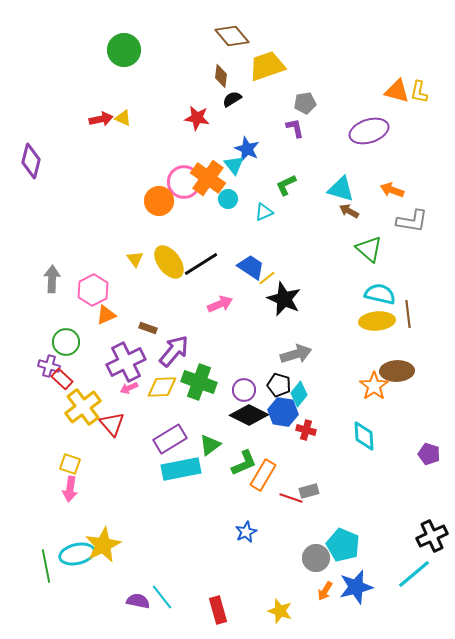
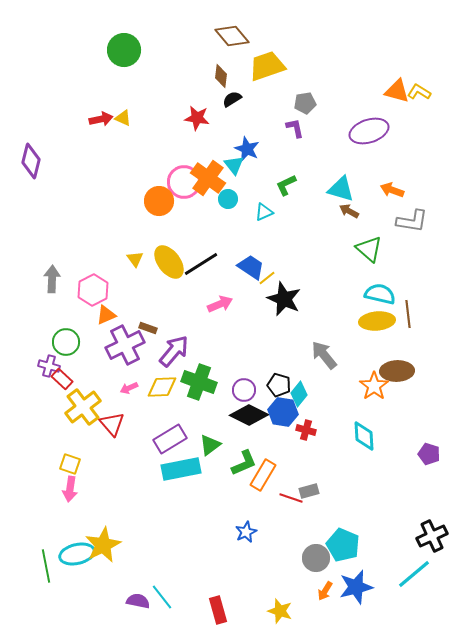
yellow L-shape at (419, 92): rotated 110 degrees clockwise
gray arrow at (296, 354): moved 28 px right, 1 px down; rotated 112 degrees counterclockwise
purple cross at (126, 362): moved 1 px left, 17 px up
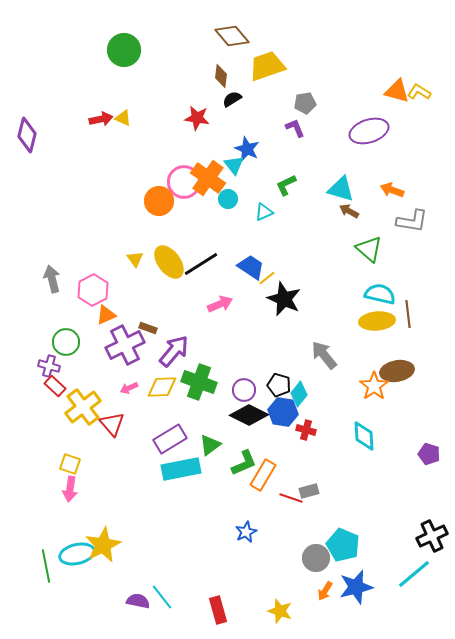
purple L-shape at (295, 128): rotated 10 degrees counterclockwise
purple diamond at (31, 161): moved 4 px left, 26 px up
gray arrow at (52, 279): rotated 16 degrees counterclockwise
brown ellipse at (397, 371): rotated 8 degrees counterclockwise
red rectangle at (62, 379): moved 7 px left, 7 px down
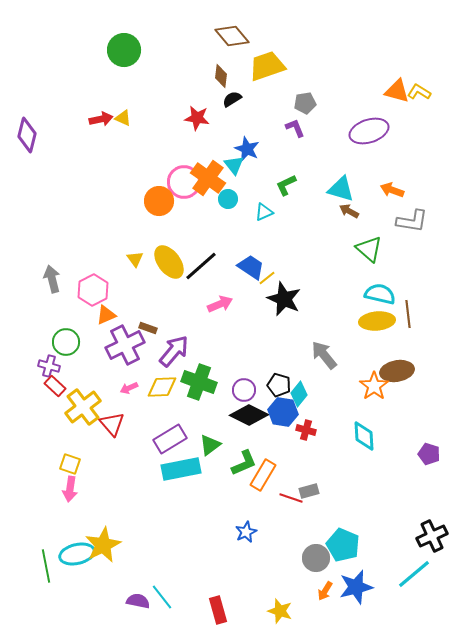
black line at (201, 264): moved 2 px down; rotated 9 degrees counterclockwise
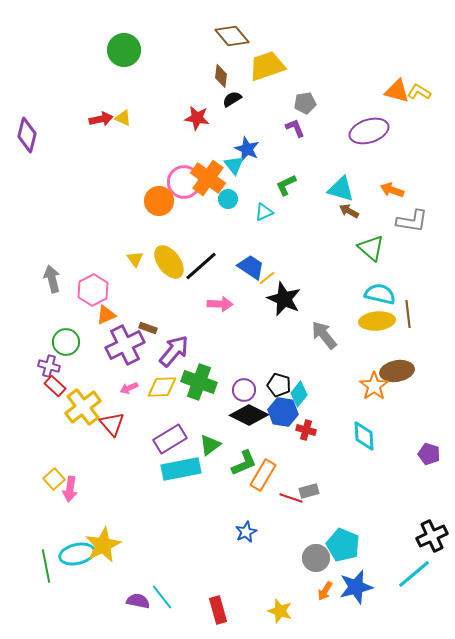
green triangle at (369, 249): moved 2 px right, 1 px up
pink arrow at (220, 304): rotated 25 degrees clockwise
gray arrow at (324, 355): moved 20 px up
yellow square at (70, 464): moved 16 px left, 15 px down; rotated 30 degrees clockwise
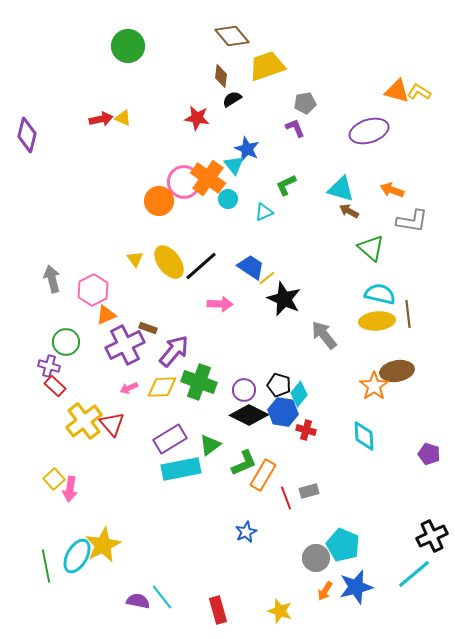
green circle at (124, 50): moved 4 px right, 4 px up
yellow cross at (83, 407): moved 1 px right, 14 px down
red line at (291, 498): moved 5 px left; rotated 50 degrees clockwise
cyan ellipse at (77, 554): moved 2 px down; rotated 48 degrees counterclockwise
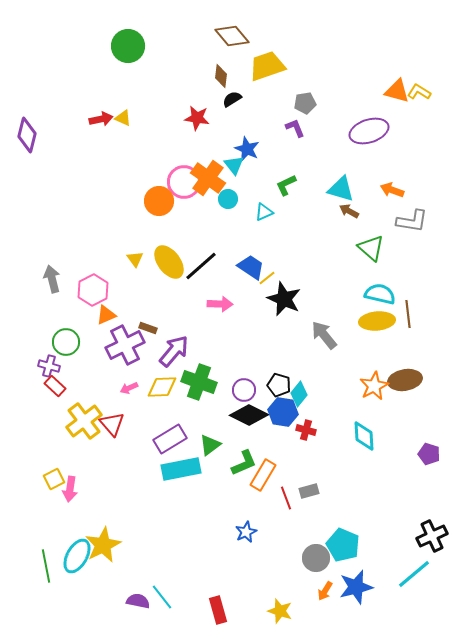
brown ellipse at (397, 371): moved 8 px right, 9 px down
orange star at (374, 386): rotated 8 degrees clockwise
yellow square at (54, 479): rotated 15 degrees clockwise
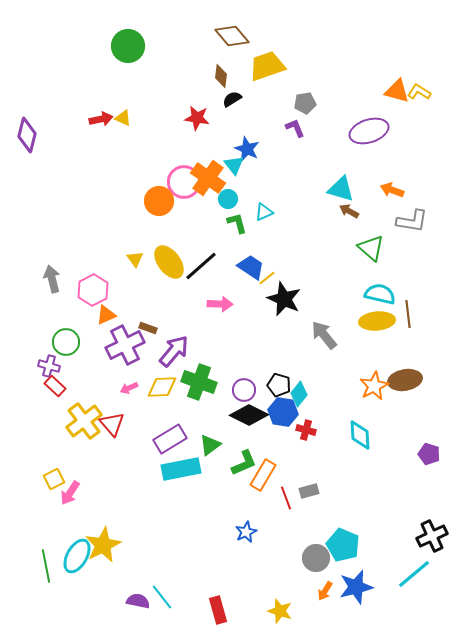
green L-shape at (286, 185): moved 49 px left, 38 px down; rotated 100 degrees clockwise
cyan diamond at (364, 436): moved 4 px left, 1 px up
pink arrow at (70, 489): moved 4 px down; rotated 25 degrees clockwise
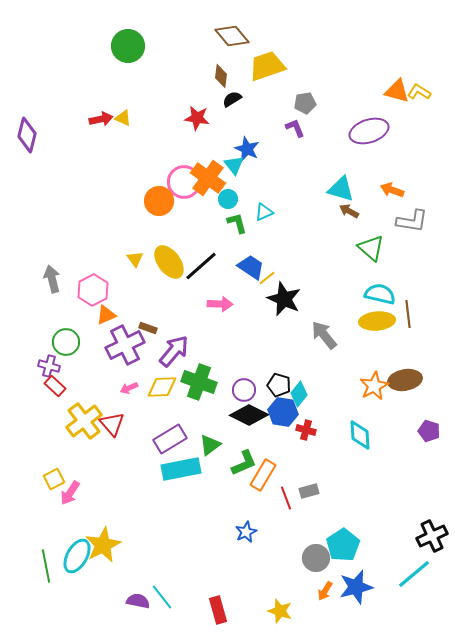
purple pentagon at (429, 454): moved 23 px up
cyan pentagon at (343, 545): rotated 16 degrees clockwise
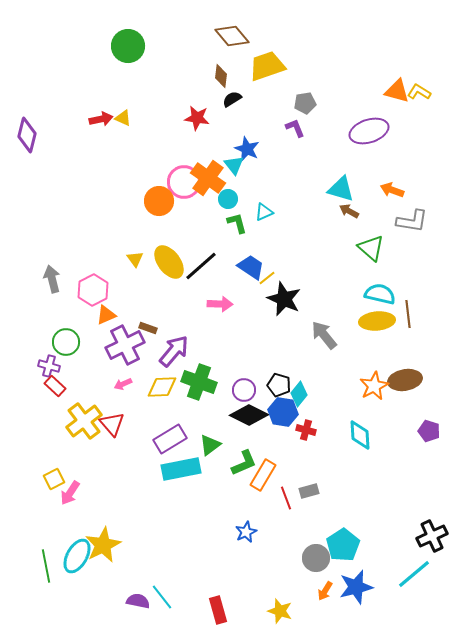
pink arrow at (129, 388): moved 6 px left, 4 px up
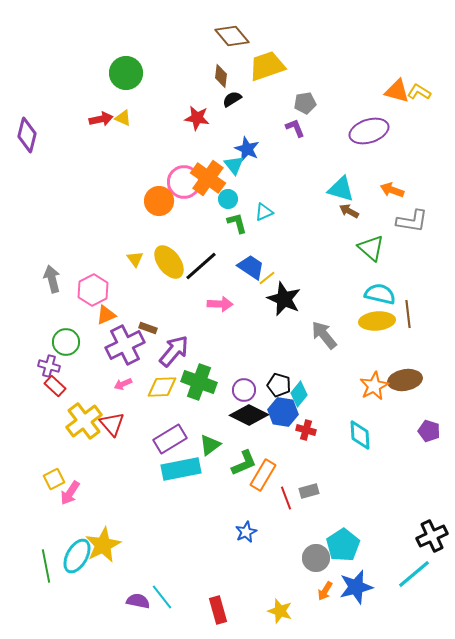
green circle at (128, 46): moved 2 px left, 27 px down
